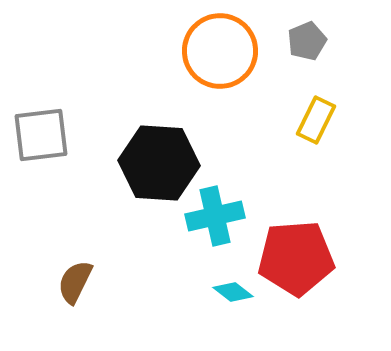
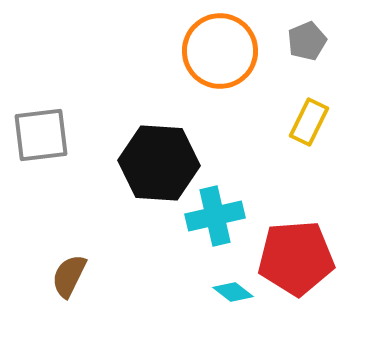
yellow rectangle: moved 7 px left, 2 px down
brown semicircle: moved 6 px left, 6 px up
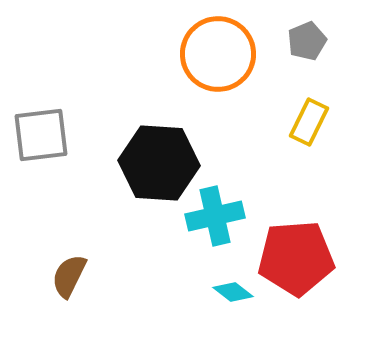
orange circle: moved 2 px left, 3 px down
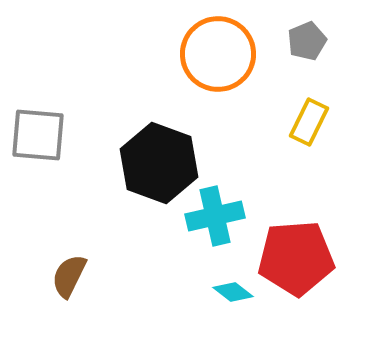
gray square: moved 3 px left; rotated 12 degrees clockwise
black hexagon: rotated 16 degrees clockwise
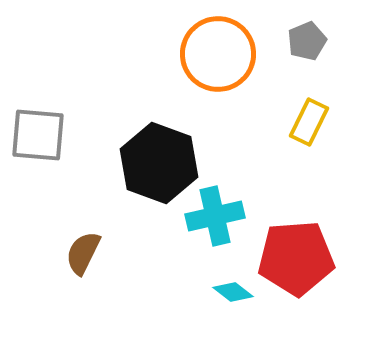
brown semicircle: moved 14 px right, 23 px up
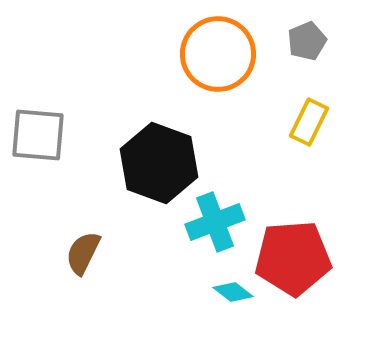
cyan cross: moved 6 px down; rotated 8 degrees counterclockwise
red pentagon: moved 3 px left
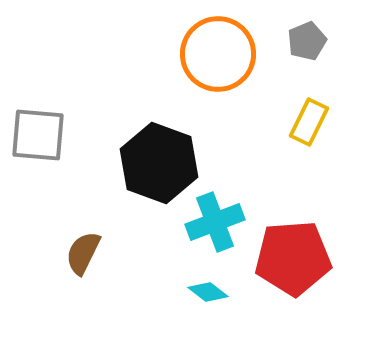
cyan diamond: moved 25 px left
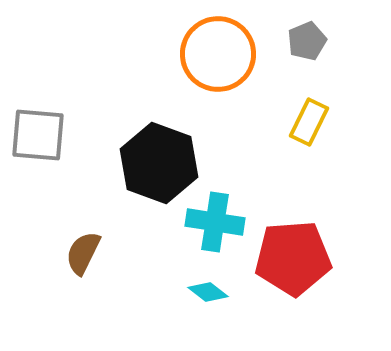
cyan cross: rotated 30 degrees clockwise
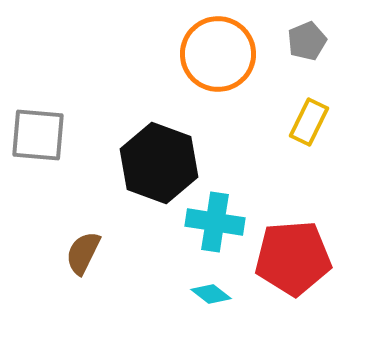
cyan diamond: moved 3 px right, 2 px down
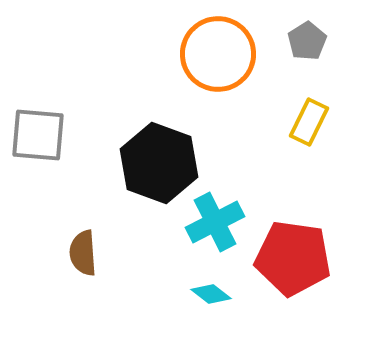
gray pentagon: rotated 9 degrees counterclockwise
cyan cross: rotated 36 degrees counterclockwise
brown semicircle: rotated 30 degrees counterclockwise
red pentagon: rotated 12 degrees clockwise
